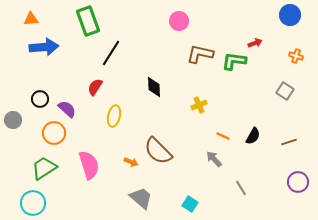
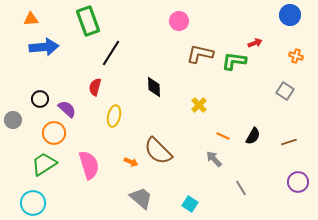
red semicircle: rotated 18 degrees counterclockwise
yellow cross: rotated 21 degrees counterclockwise
green trapezoid: moved 4 px up
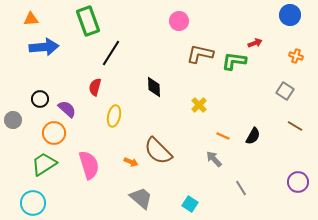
brown line: moved 6 px right, 16 px up; rotated 49 degrees clockwise
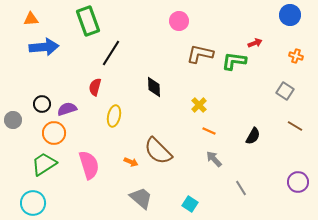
black circle: moved 2 px right, 5 px down
purple semicircle: rotated 60 degrees counterclockwise
orange line: moved 14 px left, 5 px up
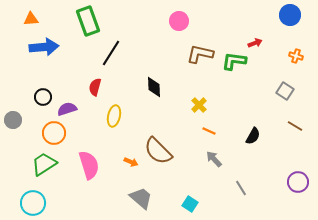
black circle: moved 1 px right, 7 px up
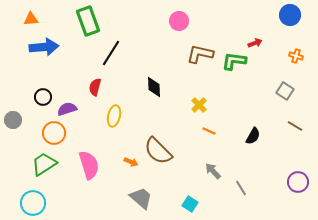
gray arrow: moved 1 px left, 12 px down
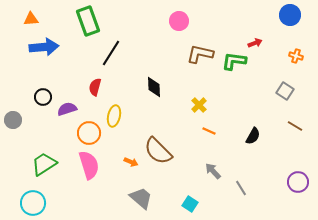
orange circle: moved 35 px right
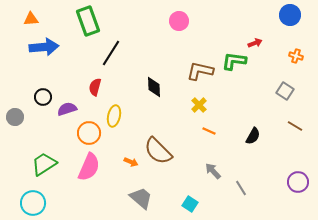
brown L-shape: moved 17 px down
gray circle: moved 2 px right, 3 px up
pink semicircle: moved 2 px down; rotated 40 degrees clockwise
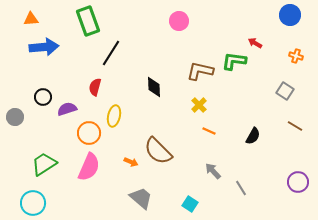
red arrow: rotated 128 degrees counterclockwise
